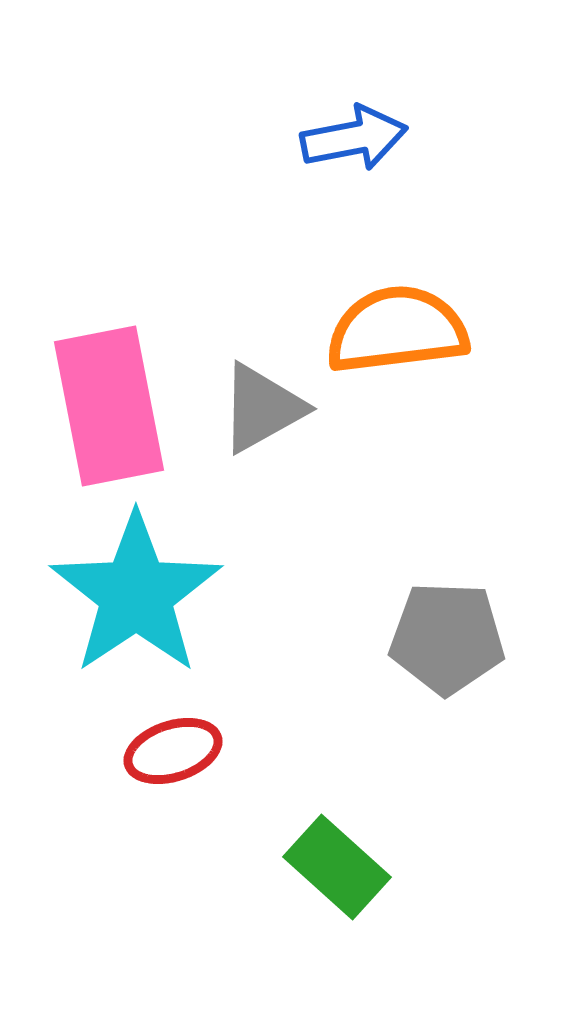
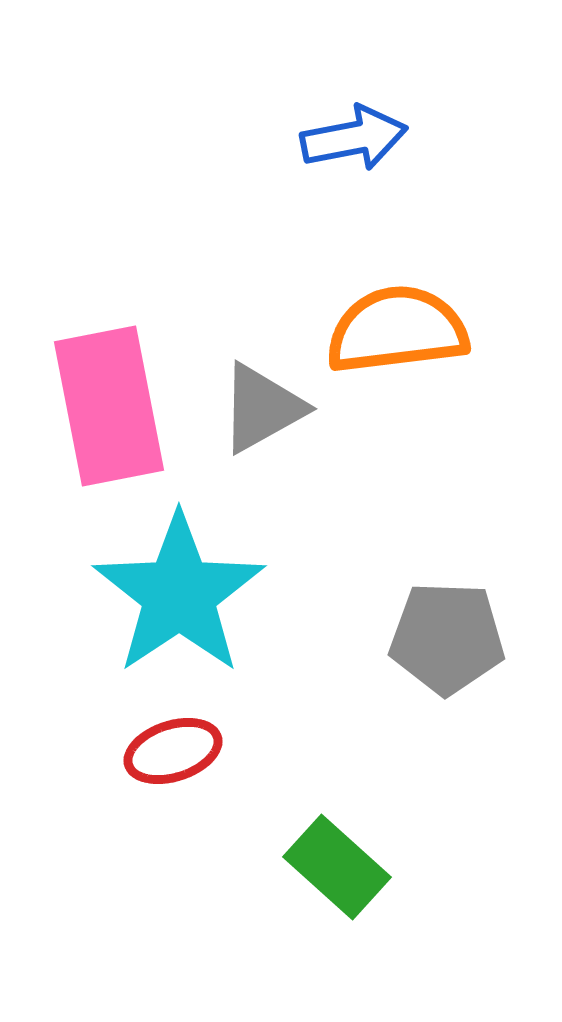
cyan star: moved 43 px right
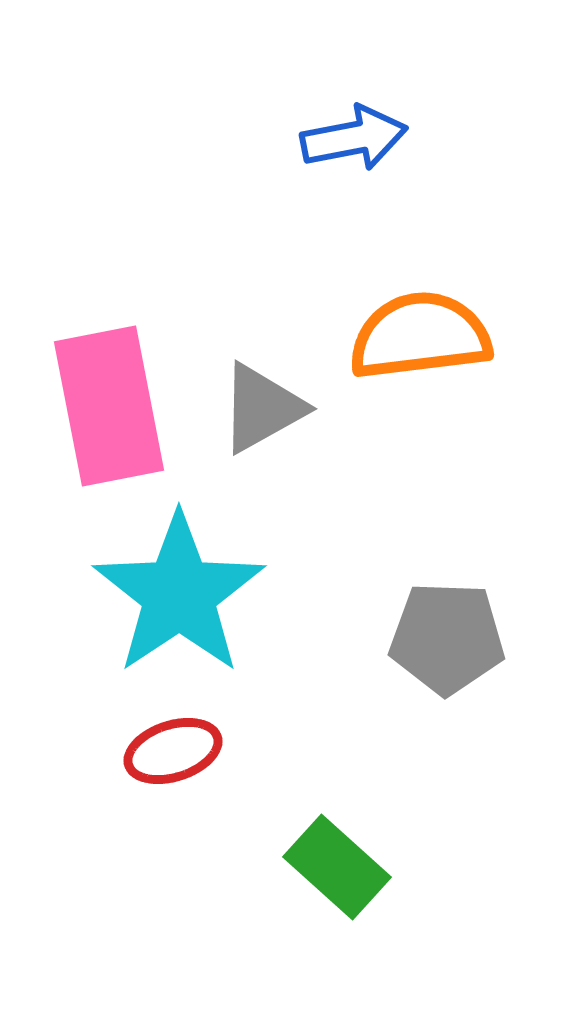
orange semicircle: moved 23 px right, 6 px down
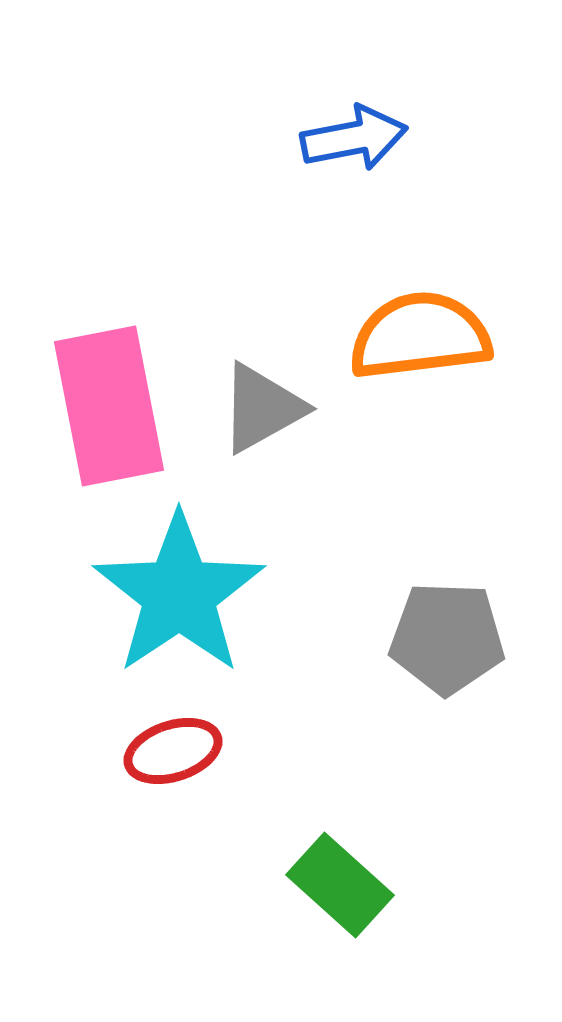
green rectangle: moved 3 px right, 18 px down
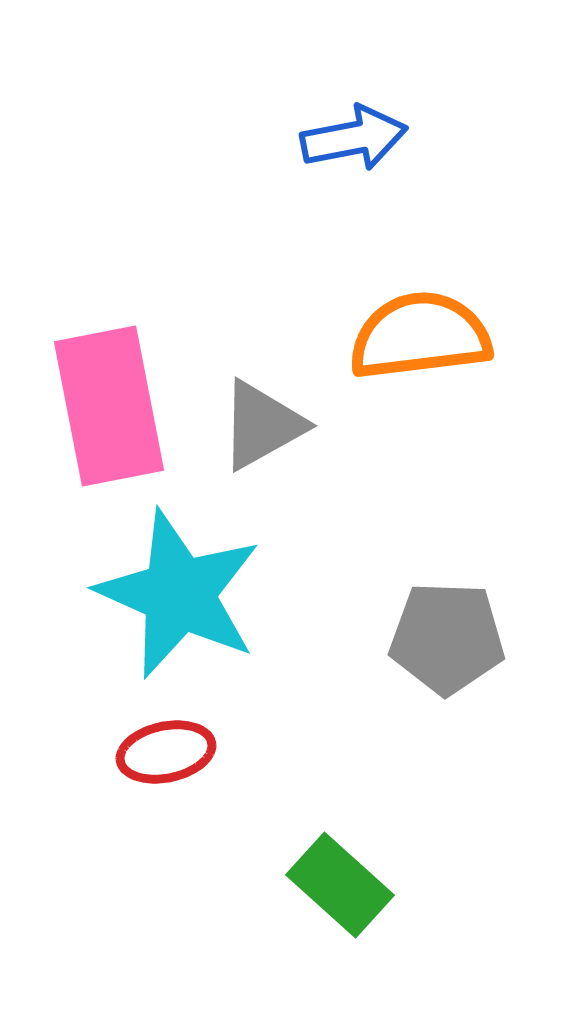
gray triangle: moved 17 px down
cyan star: rotated 14 degrees counterclockwise
red ellipse: moved 7 px left, 1 px down; rotated 6 degrees clockwise
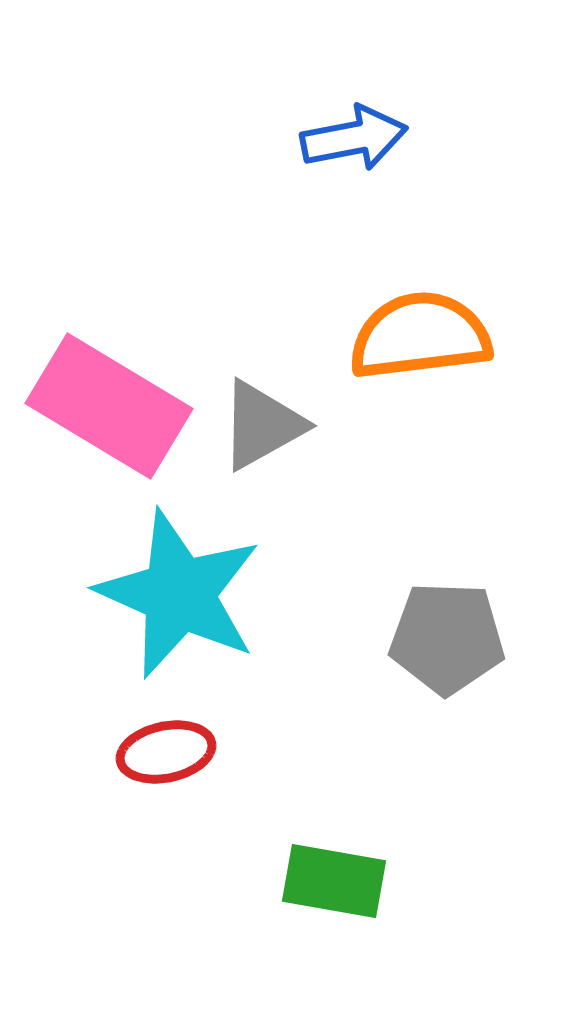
pink rectangle: rotated 48 degrees counterclockwise
green rectangle: moved 6 px left, 4 px up; rotated 32 degrees counterclockwise
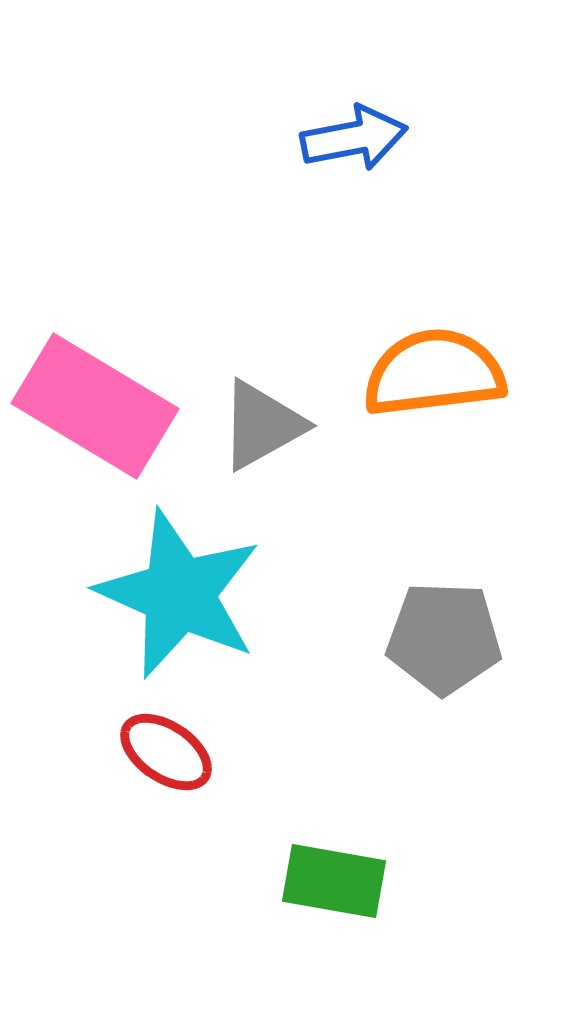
orange semicircle: moved 14 px right, 37 px down
pink rectangle: moved 14 px left
gray pentagon: moved 3 px left
red ellipse: rotated 46 degrees clockwise
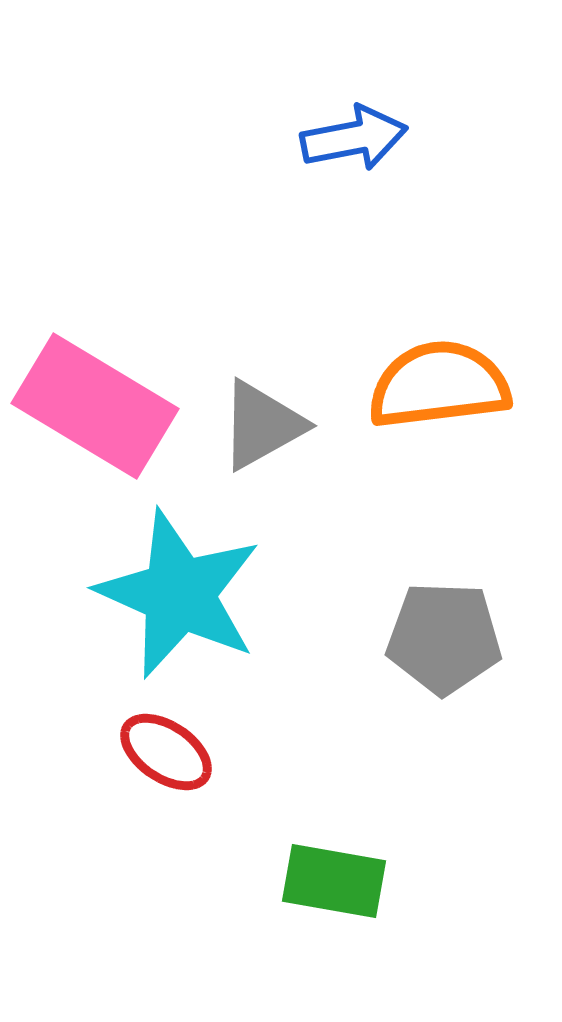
orange semicircle: moved 5 px right, 12 px down
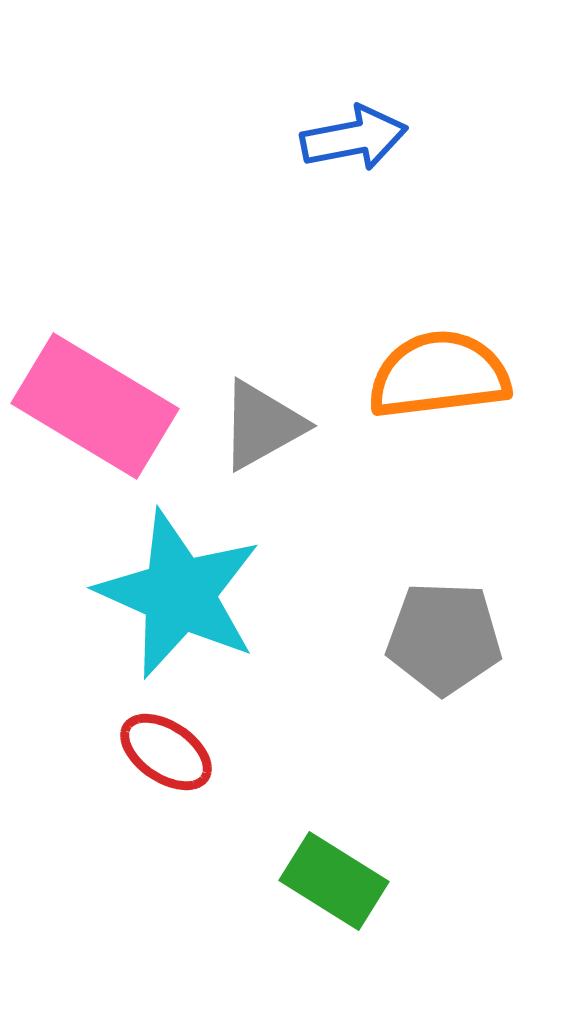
orange semicircle: moved 10 px up
green rectangle: rotated 22 degrees clockwise
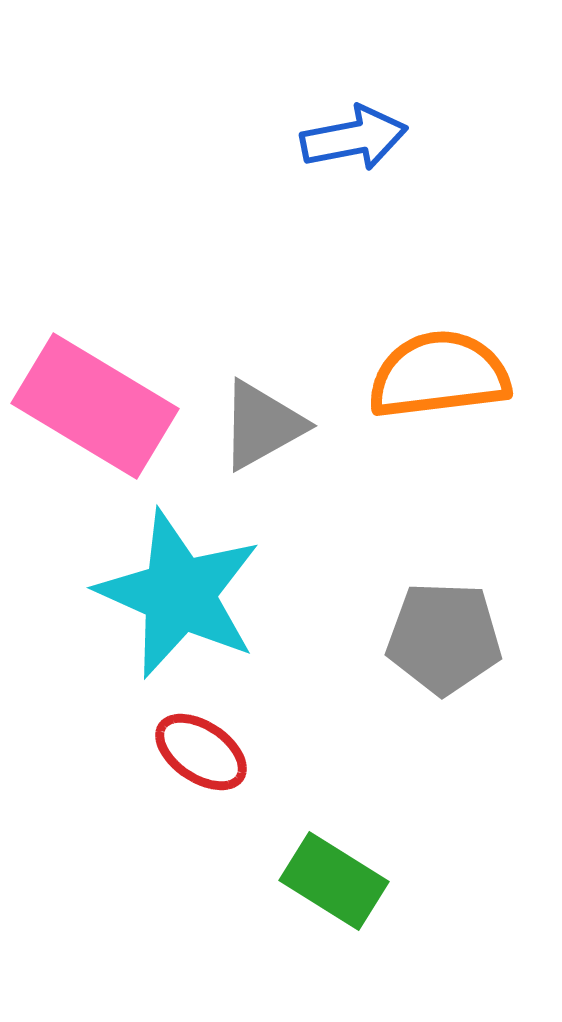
red ellipse: moved 35 px right
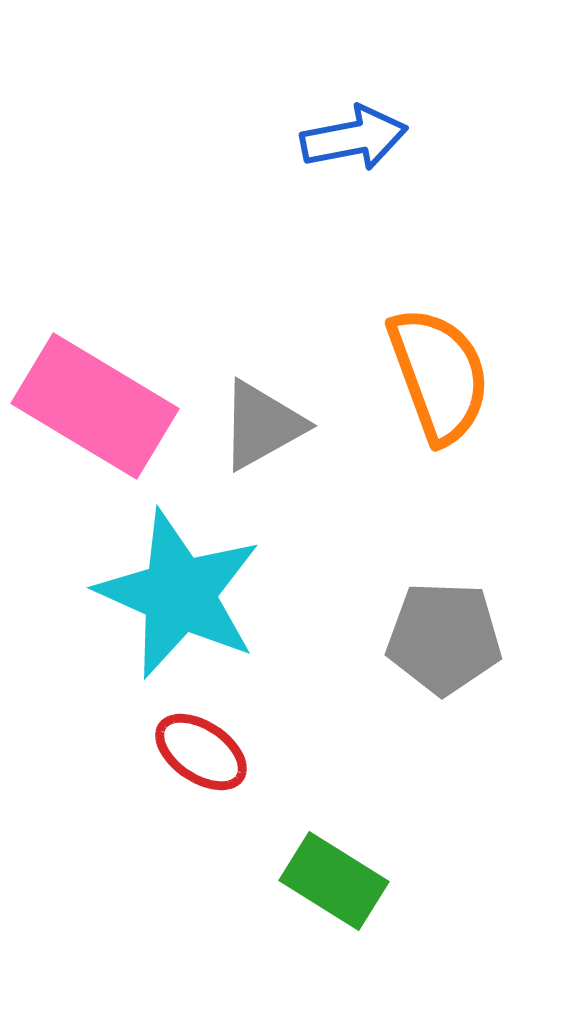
orange semicircle: rotated 77 degrees clockwise
